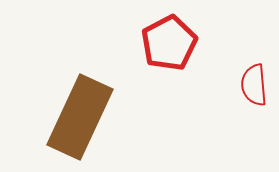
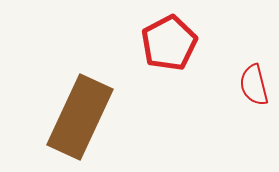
red semicircle: rotated 9 degrees counterclockwise
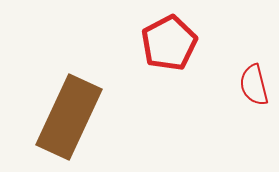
brown rectangle: moved 11 px left
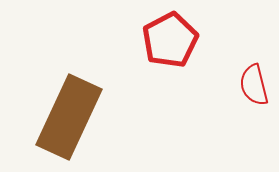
red pentagon: moved 1 px right, 3 px up
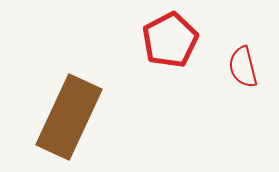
red semicircle: moved 11 px left, 18 px up
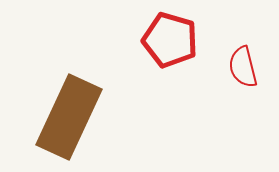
red pentagon: rotated 28 degrees counterclockwise
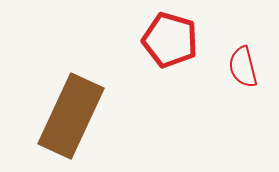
brown rectangle: moved 2 px right, 1 px up
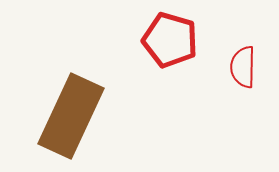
red semicircle: rotated 15 degrees clockwise
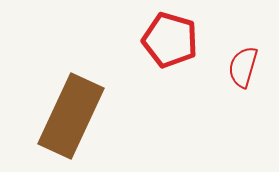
red semicircle: rotated 15 degrees clockwise
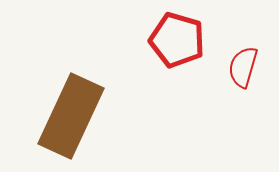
red pentagon: moved 7 px right
